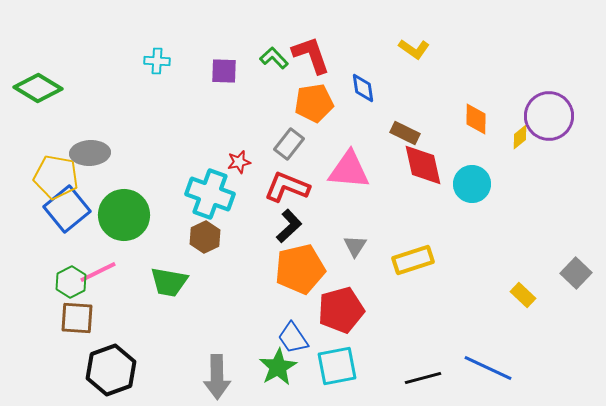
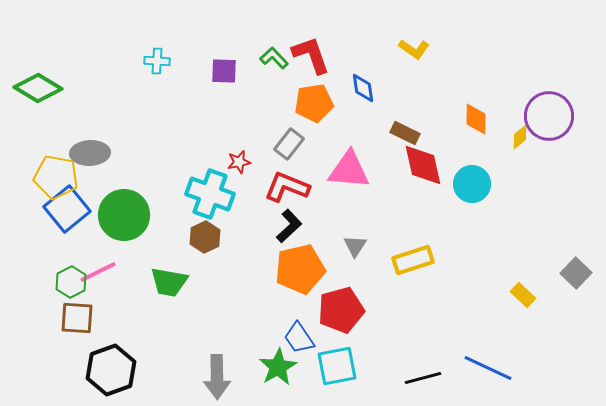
blue trapezoid at (293, 338): moved 6 px right
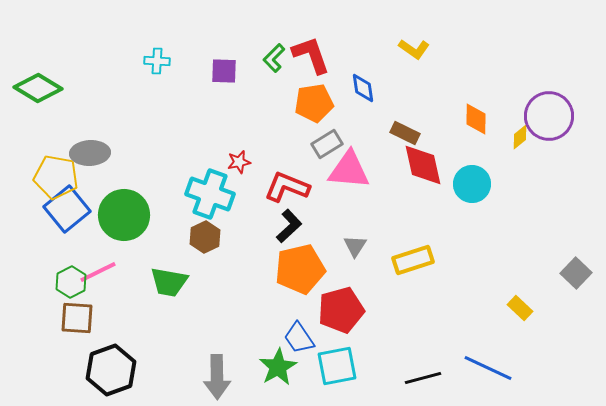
green L-shape at (274, 58): rotated 92 degrees counterclockwise
gray rectangle at (289, 144): moved 38 px right; rotated 20 degrees clockwise
yellow rectangle at (523, 295): moved 3 px left, 13 px down
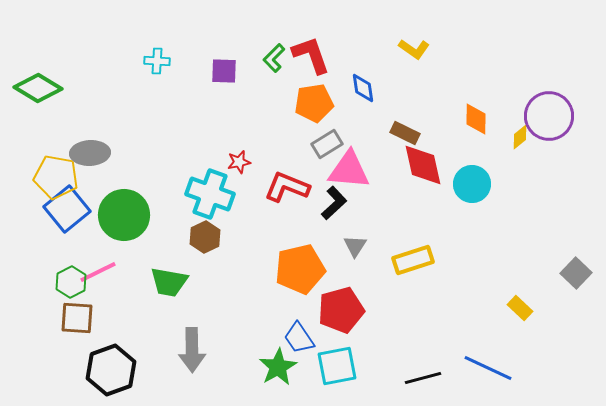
black L-shape at (289, 226): moved 45 px right, 23 px up
gray arrow at (217, 377): moved 25 px left, 27 px up
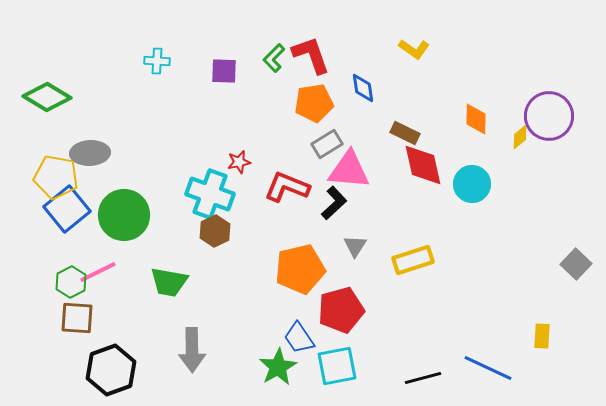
green diamond at (38, 88): moved 9 px right, 9 px down
brown hexagon at (205, 237): moved 10 px right, 6 px up
gray square at (576, 273): moved 9 px up
yellow rectangle at (520, 308): moved 22 px right, 28 px down; rotated 50 degrees clockwise
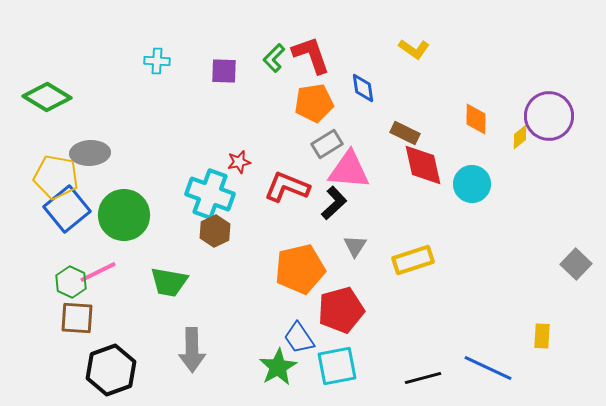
green hexagon at (71, 282): rotated 8 degrees counterclockwise
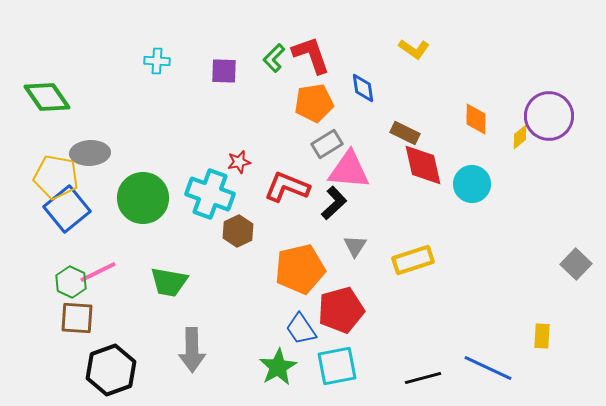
green diamond at (47, 97): rotated 24 degrees clockwise
green circle at (124, 215): moved 19 px right, 17 px up
brown hexagon at (215, 231): moved 23 px right
blue trapezoid at (299, 338): moved 2 px right, 9 px up
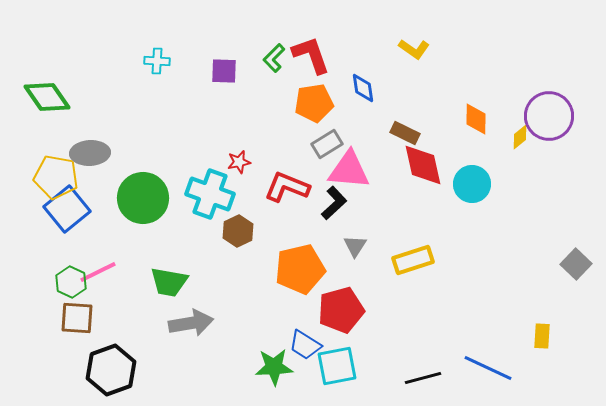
blue trapezoid at (301, 329): moved 4 px right, 16 px down; rotated 24 degrees counterclockwise
gray arrow at (192, 350): moved 1 px left, 27 px up; rotated 99 degrees counterclockwise
green star at (278, 367): moved 4 px left; rotated 27 degrees clockwise
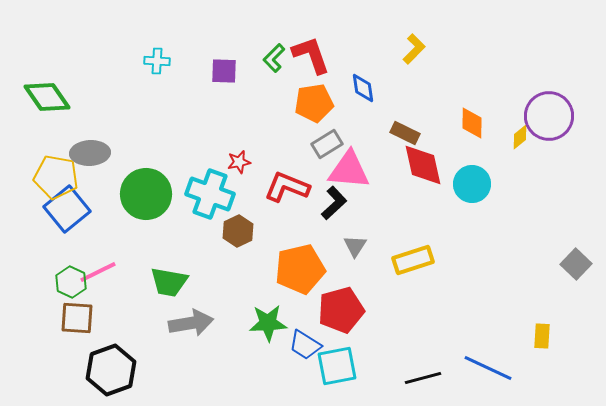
yellow L-shape at (414, 49): rotated 80 degrees counterclockwise
orange diamond at (476, 119): moved 4 px left, 4 px down
green circle at (143, 198): moved 3 px right, 4 px up
green star at (274, 367): moved 6 px left, 44 px up
